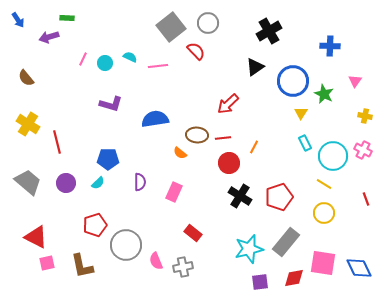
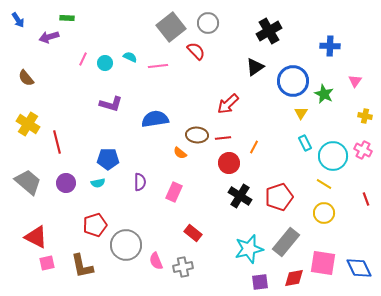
cyan semicircle at (98, 183): rotated 32 degrees clockwise
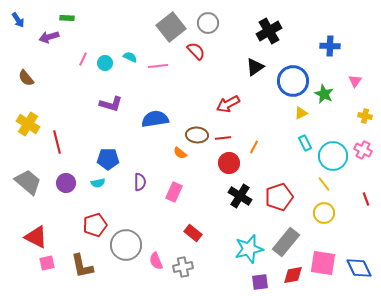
red arrow at (228, 104): rotated 15 degrees clockwise
yellow triangle at (301, 113): rotated 32 degrees clockwise
yellow line at (324, 184): rotated 21 degrees clockwise
red diamond at (294, 278): moved 1 px left, 3 px up
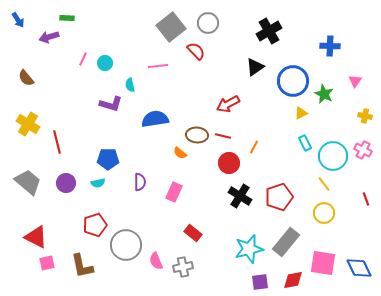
cyan semicircle at (130, 57): moved 28 px down; rotated 128 degrees counterclockwise
red line at (223, 138): moved 2 px up; rotated 21 degrees clockwise
red diamond at (293, 275): moved 5 px down
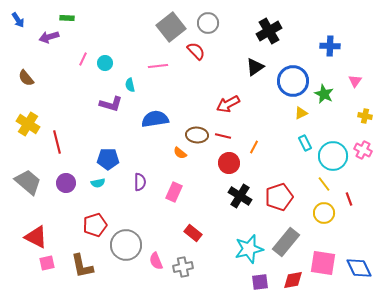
red line at (366, 199): moved 17 px left
